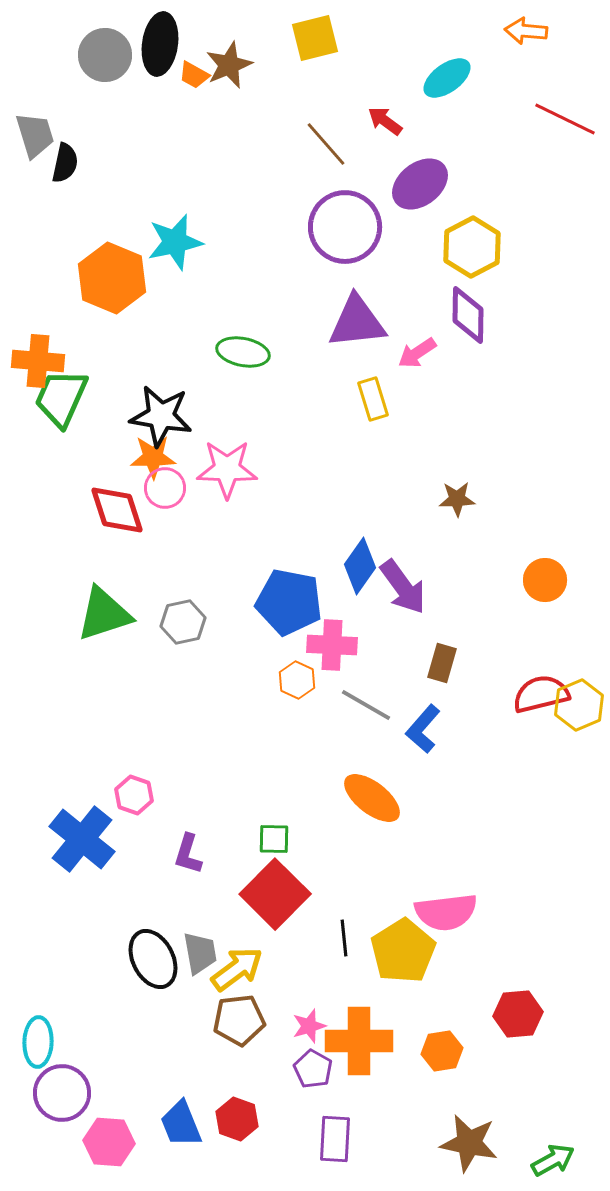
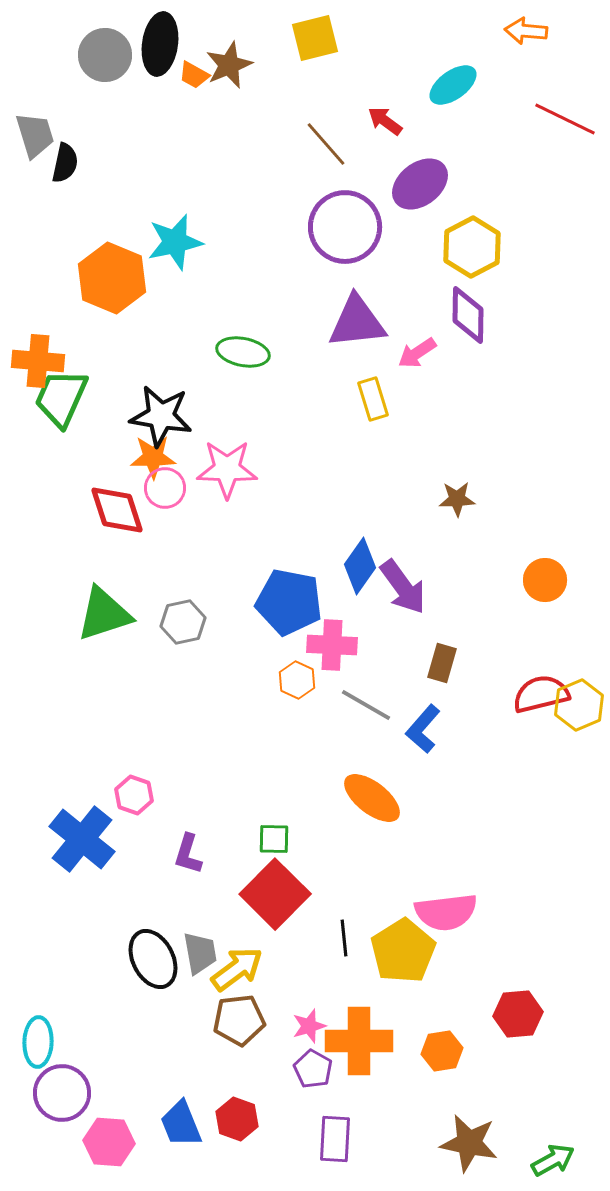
cyan ellipse at (447, 78): moved 6 px right, 7 px down
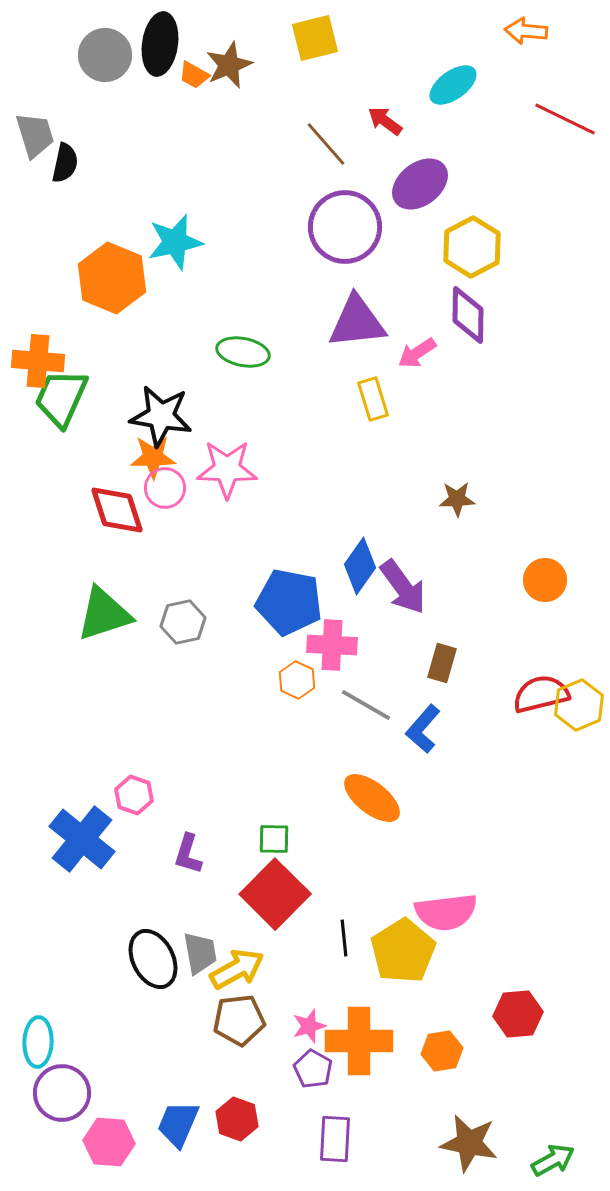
yellow arrow at (237, 969): rotated 8 degrees clockwise
blue trapezoid at (181, 1124): moved 3 px left; rotated 45 degrees clockwise
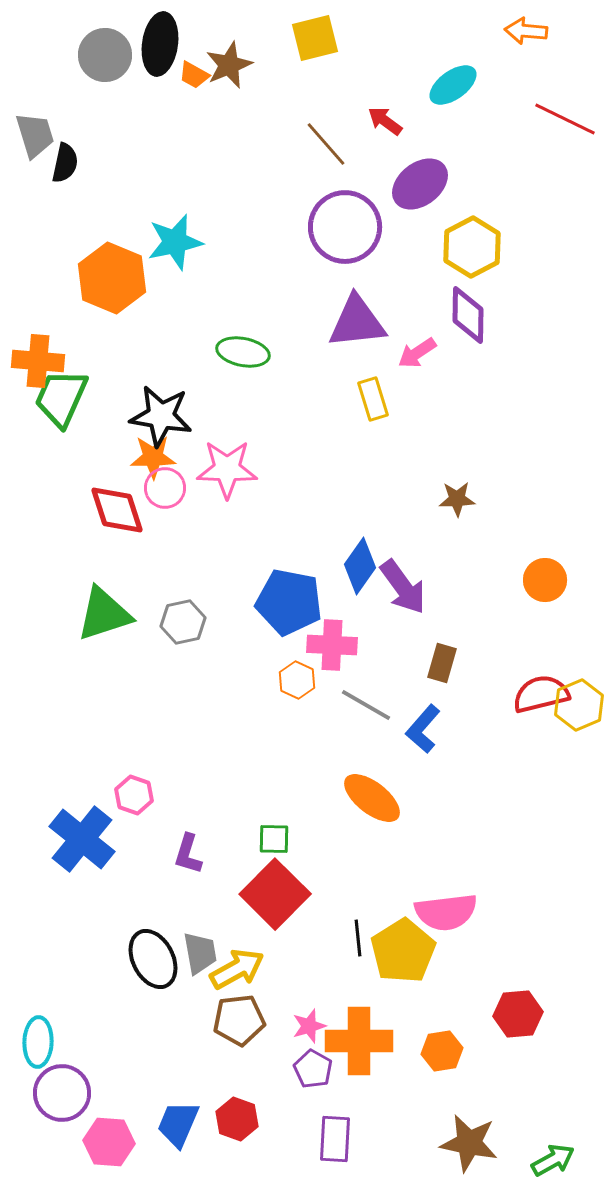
black line at (344, 938): moved 14 px right
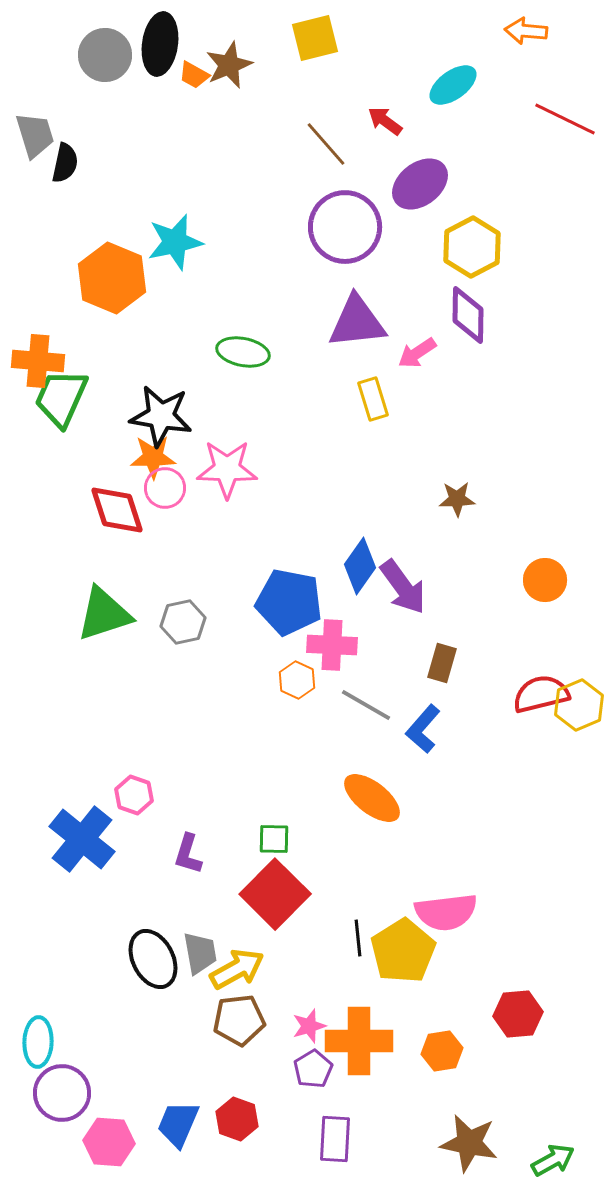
purple pentagon at (313, 1069): rotated 12 degrees clockwise
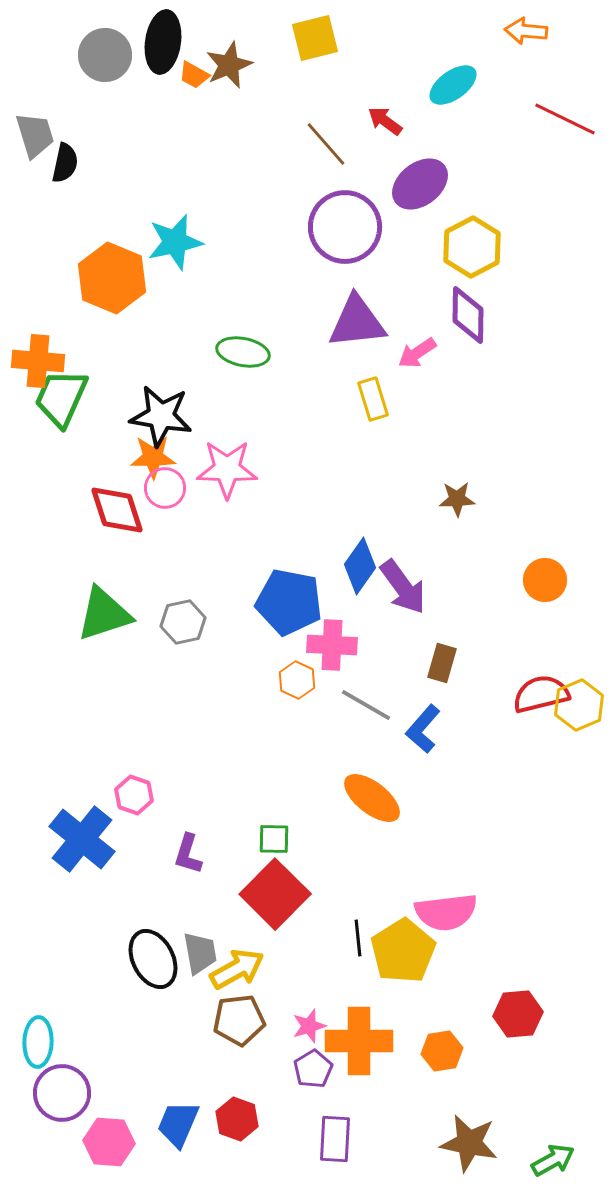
black ellipse at (160, 44): moved 3 px right, 2 px up
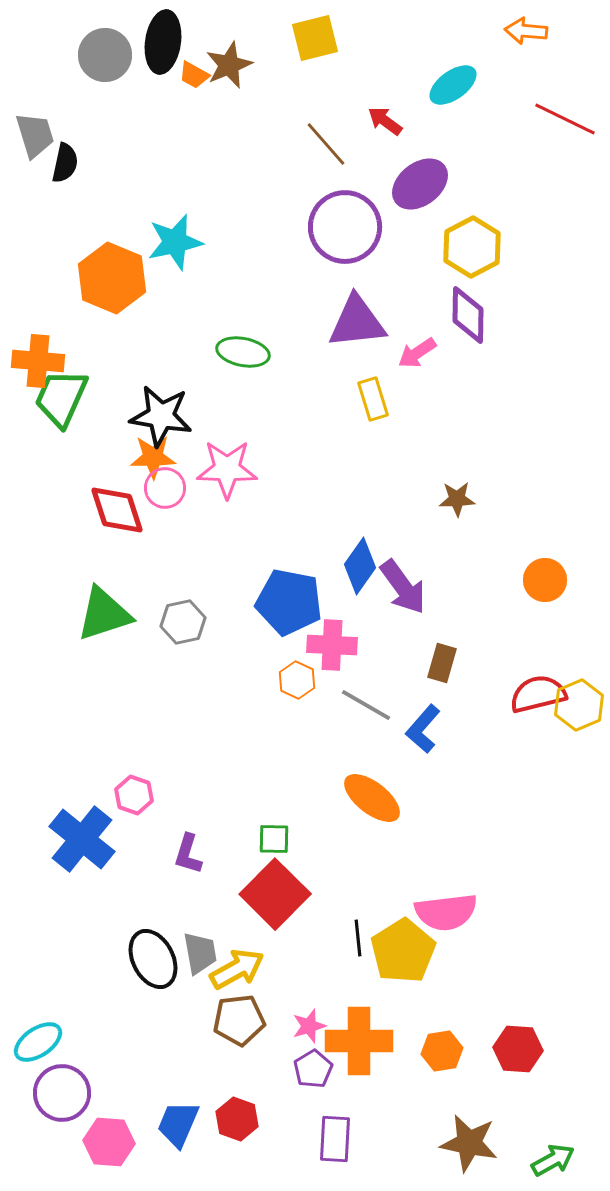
red semicircle at (541, 694): moved 3 px left
red hexagon at (518, 1014): moved 35 px down; rotated 9 degrees clockwise
cyan ellipse at (38, 1042): rotated 54 degrees clockwise
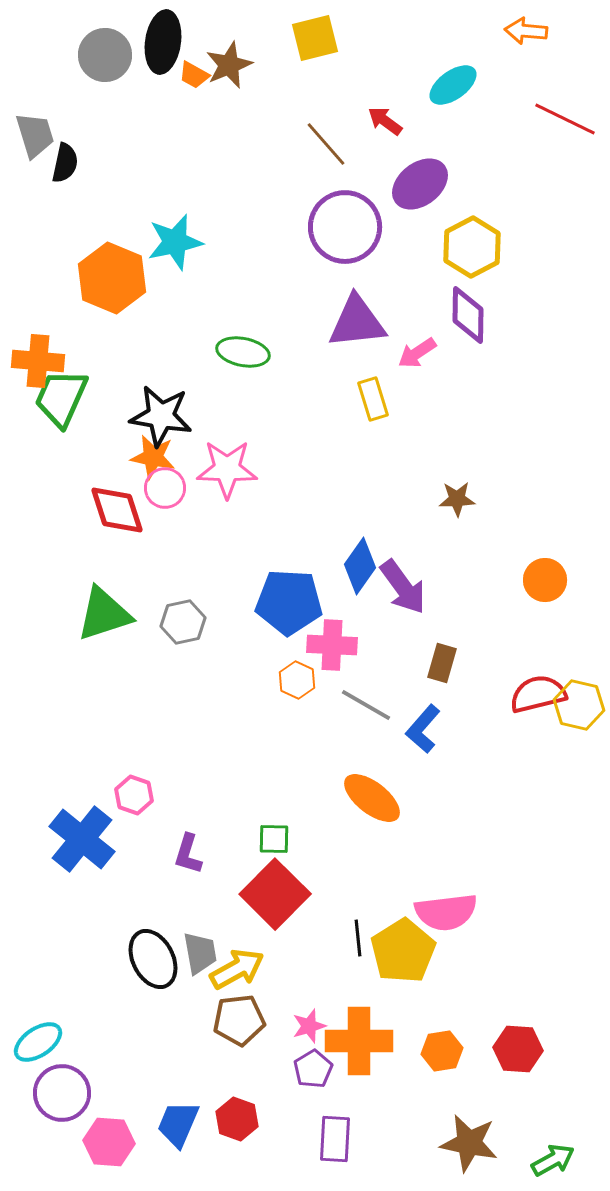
orange star at (153, 457): rotated 12 degrees clockwise
blue pentagon at (289, 602): rotated 8 degrees counterclockwise
yellow hexagon at (579, 705): rotated 24 degrees counterclockwise
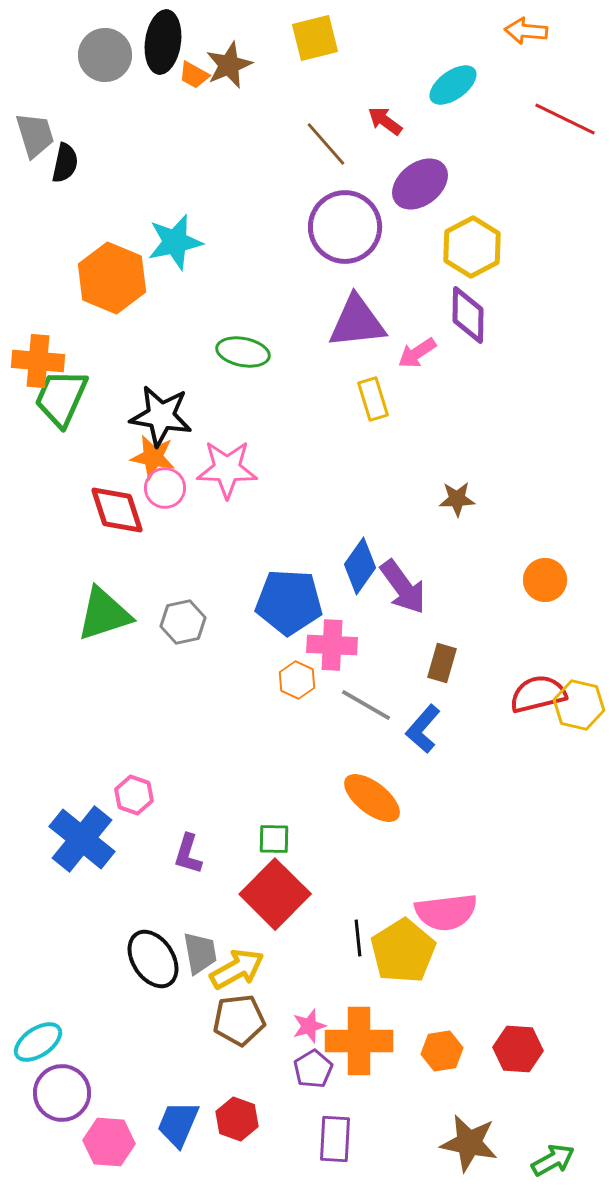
black ellipse at (153, 959): rotated 6 degrees counterclockwise
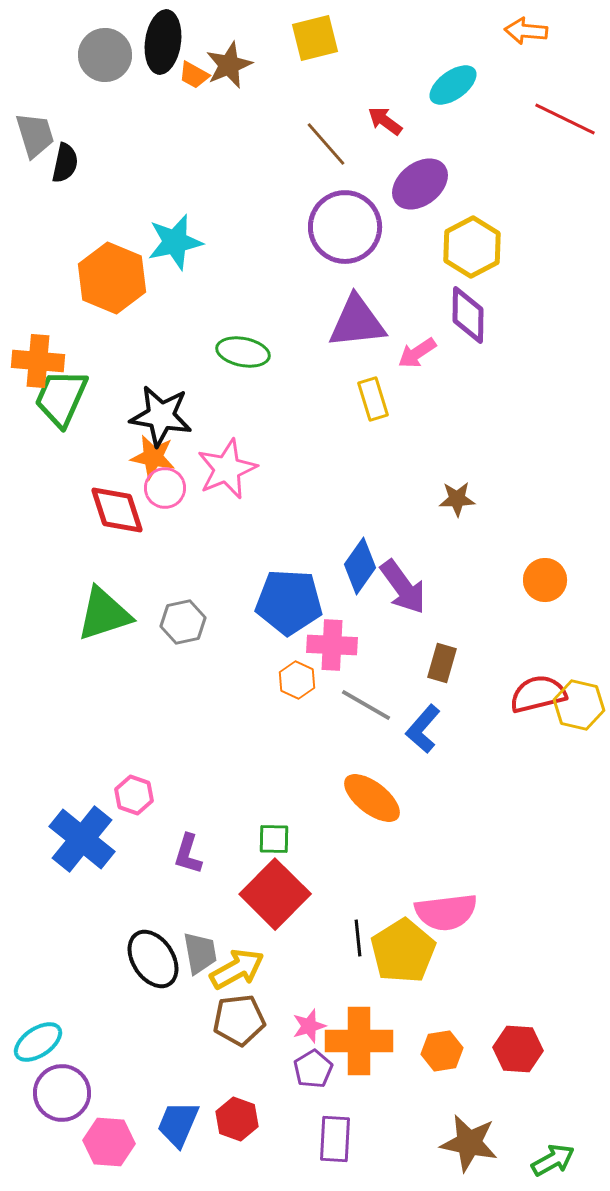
pink star at (227, 469): rotated 24 degrees counterclockwise
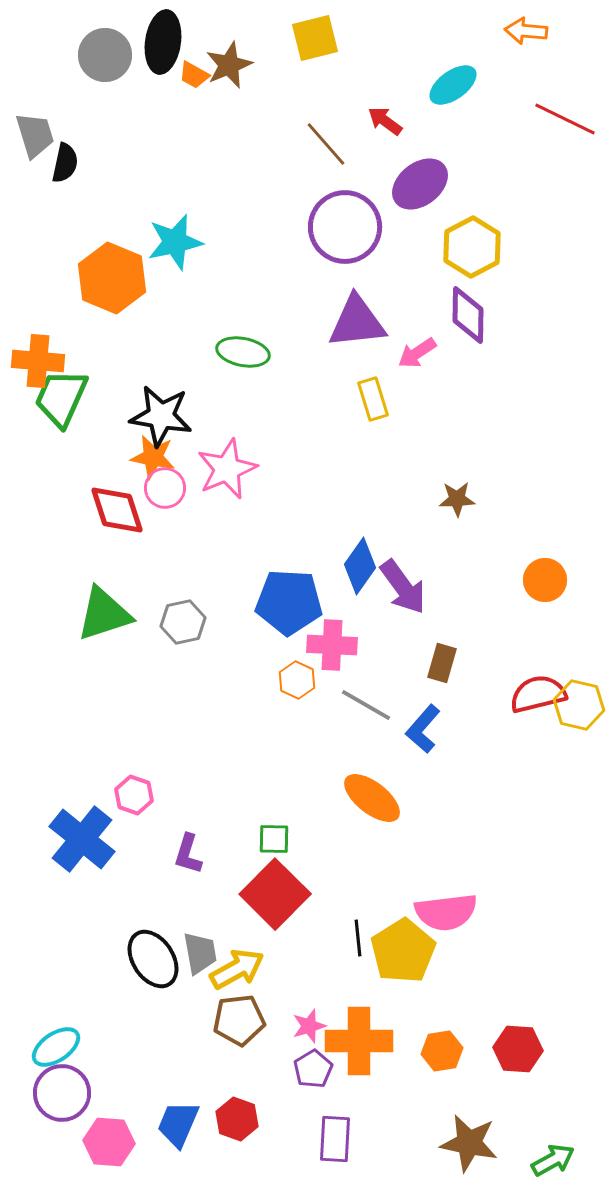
cyan ellipse at (38, 1042): moved 18 px right, 5 px down
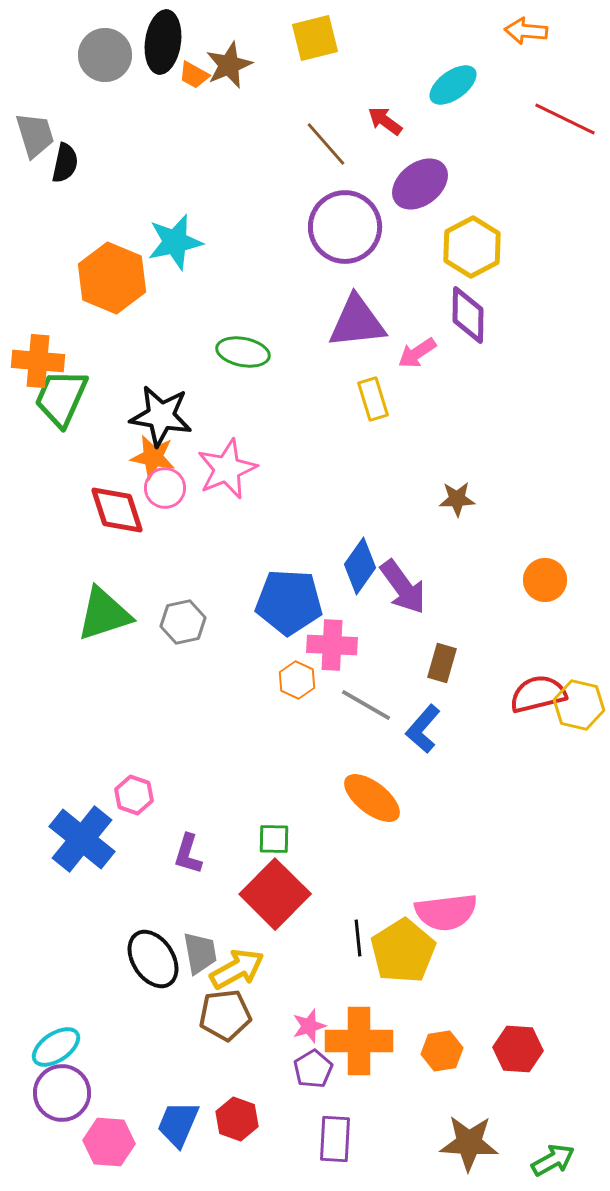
brown pentagon at (239, 1020): moved 14 px left, 5 px up
brown star at (469, 1143): rotated 8 degrees counterclockwise
